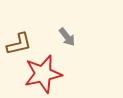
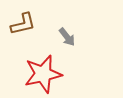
brown L-shape: moved 4 px right, 20 px up
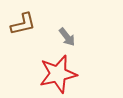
red star: moved 15 px right
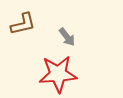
red star: rotated 9 degrees clockwise
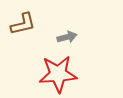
gray arrow: rotated 66 degrees counterclockwise
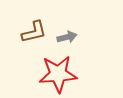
brown L-shape: moved 11 px right, 8 px down
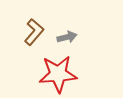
brown L-shape: rotated 36 degrees counterclockwise
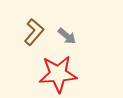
gray arrow: moved 1 px up; rotated 54 degrees clockwise
